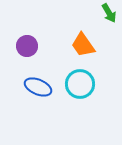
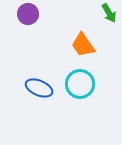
purple circle: moved 1 px right, 32 px up
blue ellipse: moved 1 px right, 1 px down
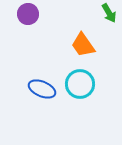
blue ellipse: moved 3 px right, 1 px down
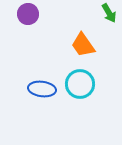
blue ellipse: rotated 16 degrees counterclockwise
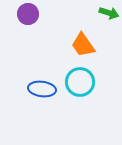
green arrow: rotated 42 degrees counterclockwise
cyan circle: moved 2 px up
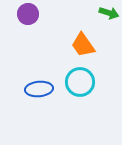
blue ellipse: moved 3 px left; rotated 12 degrees counterclockwise
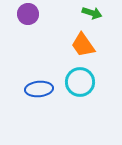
green arrow: moved 17 px left
